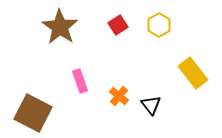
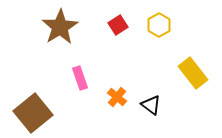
brown star: rotated 6 degrees clockwise
pink rectangle: moved 3 px up
orange cross: moved 2 px left, 1 px down
black triangle: rotated 15 degrees counterclockwise
brown square: rotated 24 degrees clockwise
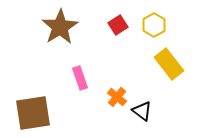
yellow hexagon: moved 5 px left
yellow rectangle: moved 24 px left, 9 px up
black triangle: moved 9 px left, 6 px down
brown square: rotated 30 degrees clockwise
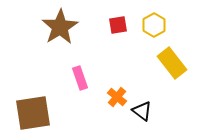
red square: rotated 24 degrees clockwise
yellow rectangle: moved 3 px right, 1 px up
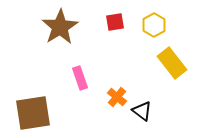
red square: moved 3 px left, 3 px up
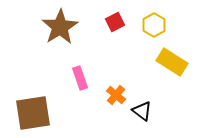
red square: rotated 18 degrees counterclockwise
yellow rectangle: moved 1 px up; rotated 20 degrees counterclockwise
orange cross: moved 1 px left, 2 px up
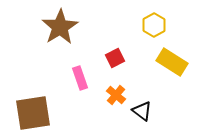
red square: moved 36 px down
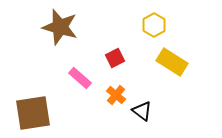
brown star: rotated 24 degrees counterclockwise
pink rectangle: rotated 30 degrees counterclockwise
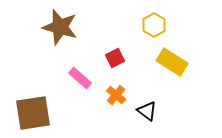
black triangle: moved 5 px right
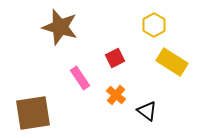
pink rectangle: rotated 15 degrees clockwise
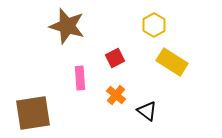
brown star: moved 7 px right, 1 px up
pink rectangle: rotated 30 degrees clockwise
